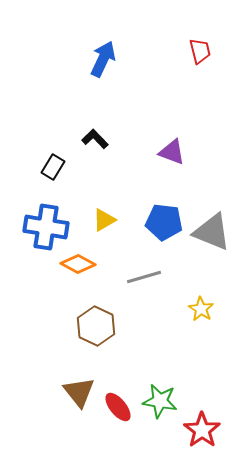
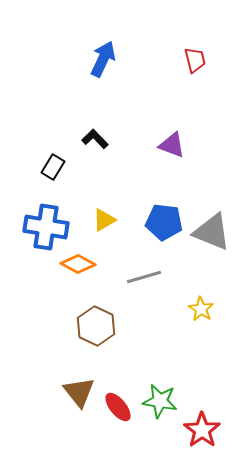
red trapezoid: moved 5 px left, 9 px down
purple triangle: moved 7 px up
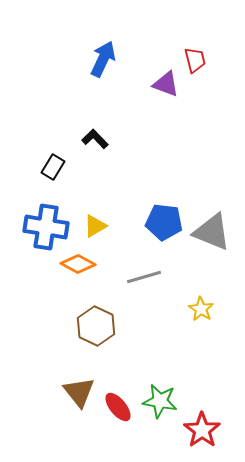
purple triangle: moved 6 px left, 61 px up
yellow triangle: moved 9 px left, 6 px down
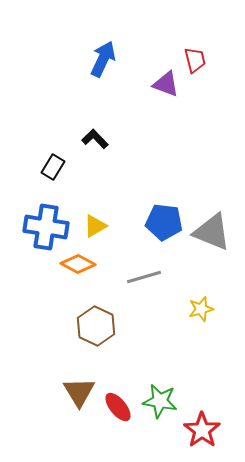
yellow star: rotated 25 degrees clockwise
brown triangle: rotated 8 degrees clockwise
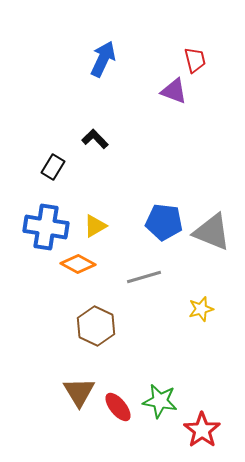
purple triangle: moved 8 px right, 7 px down
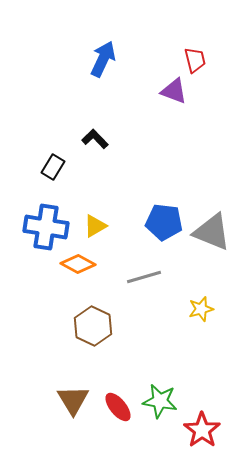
brown hexagon: moved 3 px left
brown triangle: moved 6 px left, 8 px down
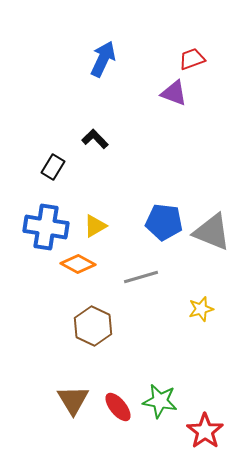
red trapezoid: moved 3 px left, 1 px up; rotated 96 degrees counterclockwise
purple triangle: moved 2 px down
gray line: moved 3 px left
red star: moved 3 px right, 1 px down
